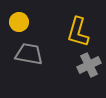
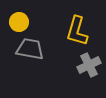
yellow L-shape: moved 1 px left, 1 px up
gray trapezoid: moved 1 px right, 5 px up
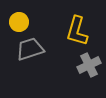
gray trapezoid: rotated 28 degrees counterclockwise
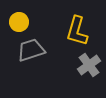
gray trapezoid: moved 1 px right, 1 px down
gray cross: rotated 10 degrees counterclockwise
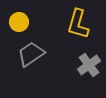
yellow L-shape: moved 1 px right, 7 px up
gray trapezoid: moved 4 px down; rotated 16 degrees counterclockwise
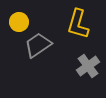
gray trapezoid: moved 7 px right, 9 px up
gray cross: moved 1 px left, 1 px down
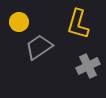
gray trapezoid: moved 1 px right, 2 px down
gray cross: rotated 10 degrees clockwise
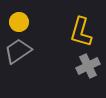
yellow L-shape: moved 3 px right, 8 px down
gray trapezoid: moved 21 px left, 4 px down
